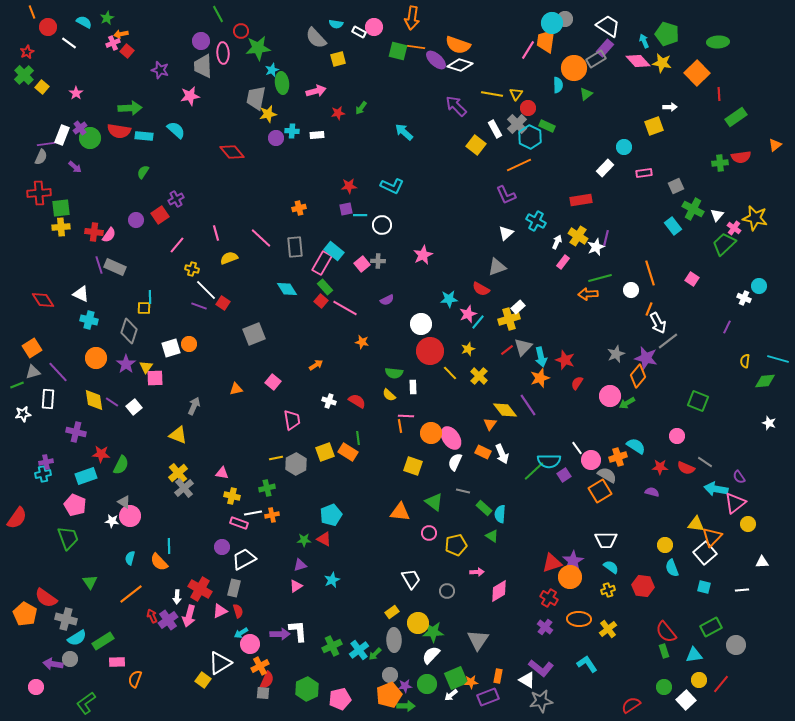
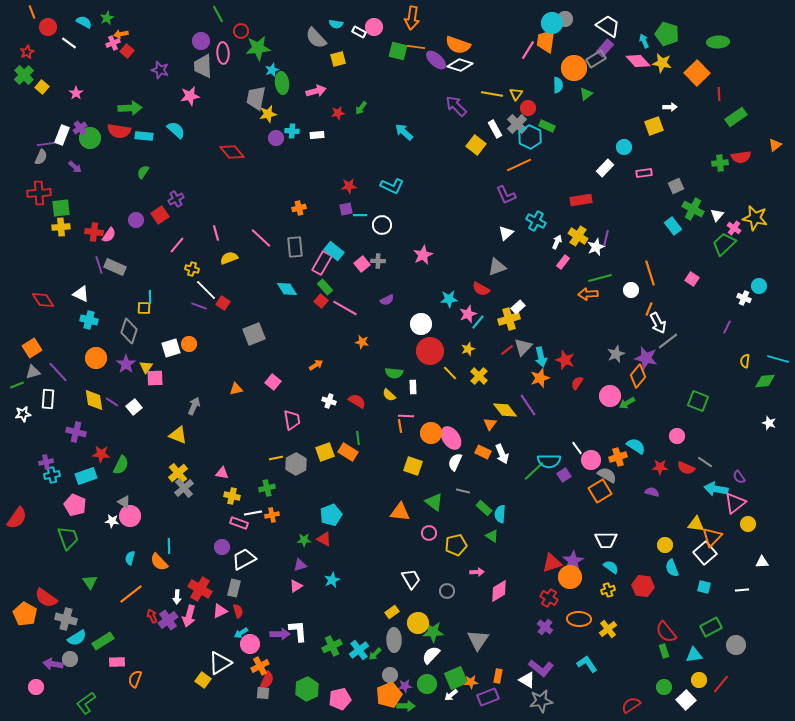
cyan cross at (43, 474): moved 9 px right, 1 px down
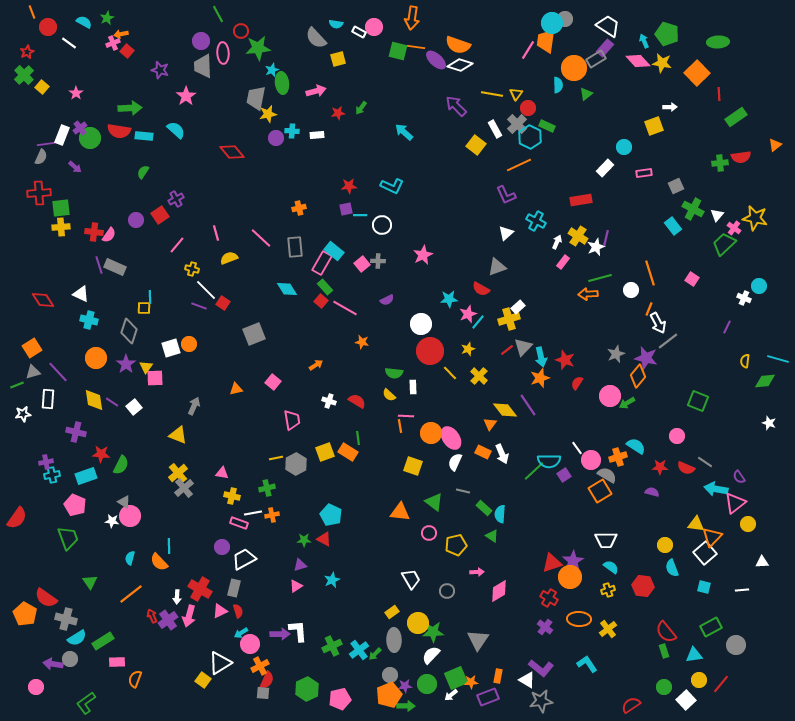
pink star at (190, 96): moved 4 px left; rotated 24 degrees counterclockwise
cyan pentagon at (331, 515): rotated 25 degrees counterclockwise
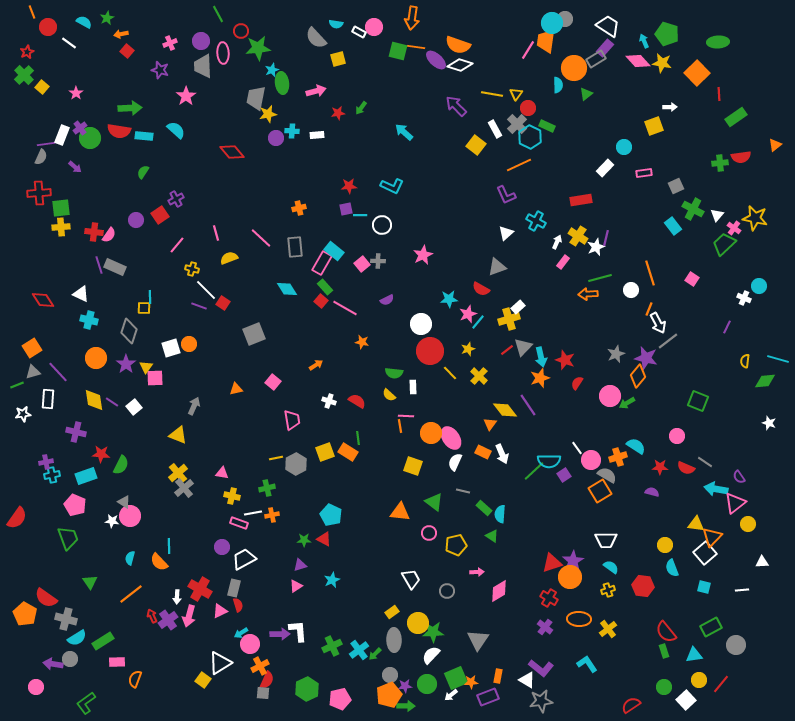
pink cross at (113, 43): moved 57 px right
red semicircle at (238, 611): moved 6 px up
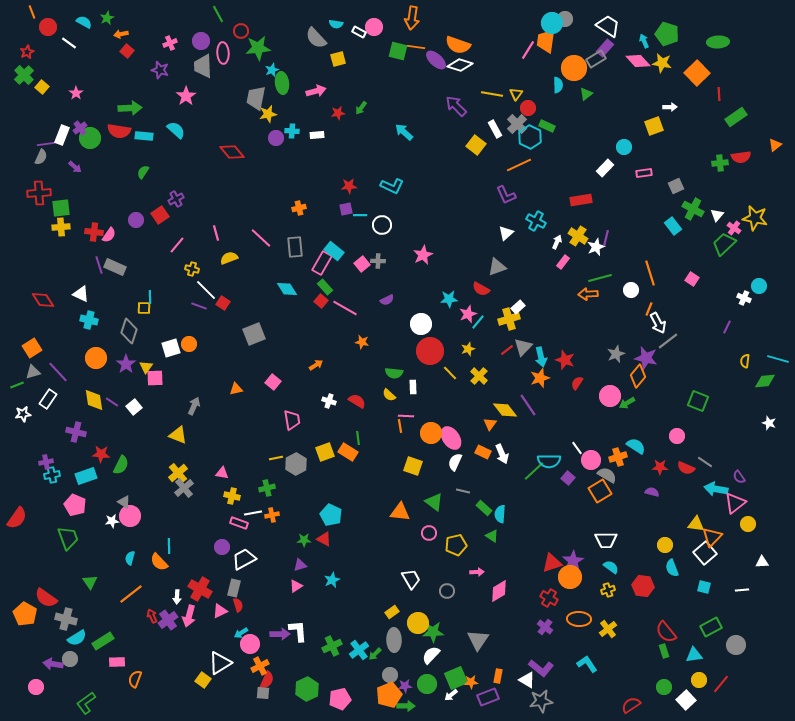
white rectangle at (48, 399): rotated 30 degrees clockwise
purple square at (564, 475): moved 4 px right, 3 px down; rotated 16 degrees counterclockwise
white star at (112, 521): rotated 16 degrees counterclockwise
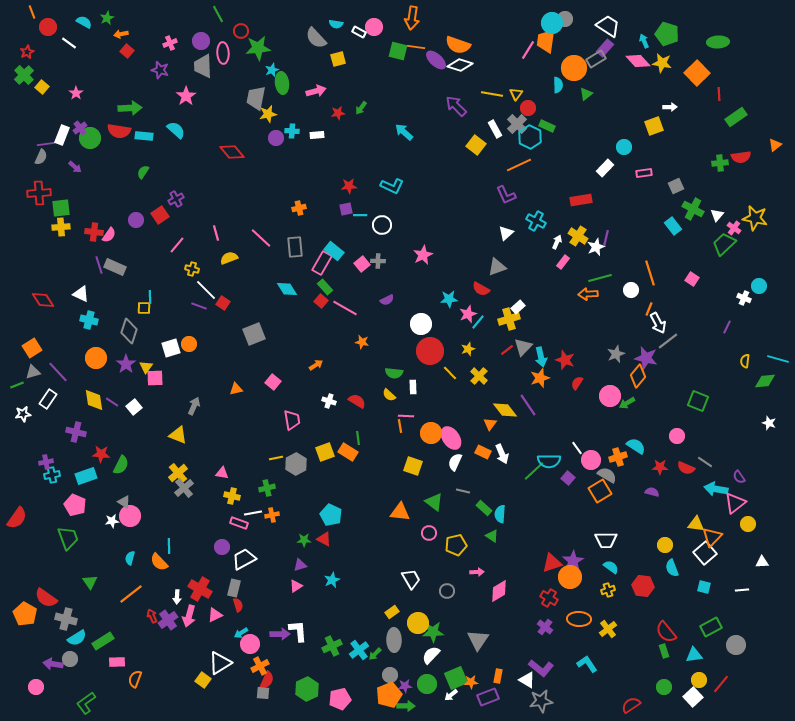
pink triangle at (220, 611): moved 5 px left, 4 px down
white square at (686, 700): moved 7 px right, 3 px up
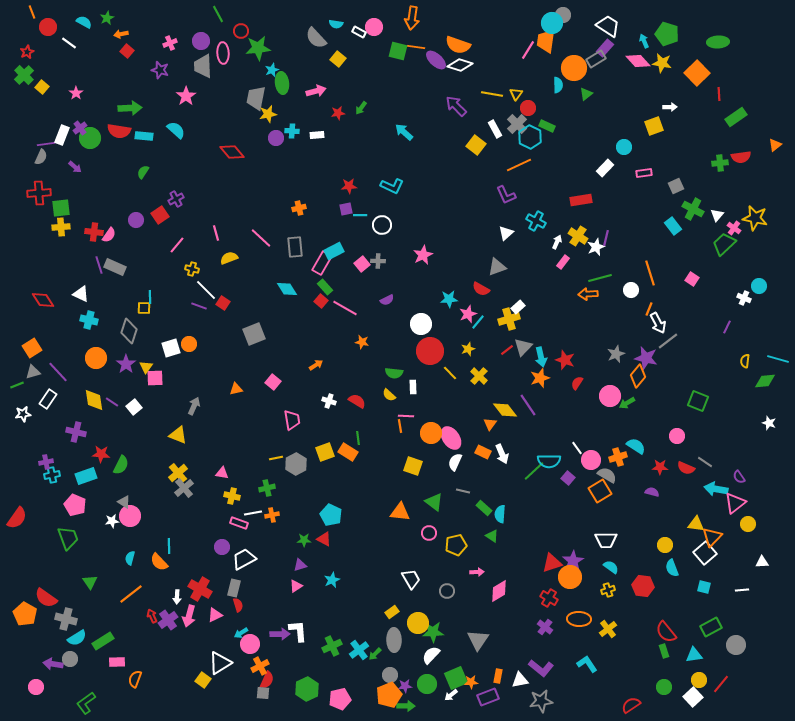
gray circle at (565, 19): moved 2 px left, 4 px up
yellow square at (338, 59): rotated 35 degrees counterclockwise
cyan rectangle at (334, 251): rotated 66 degrees counterclockwise
white triangle at (527, 680): moved 7 px left; rotated 42 degrees counterclockwise
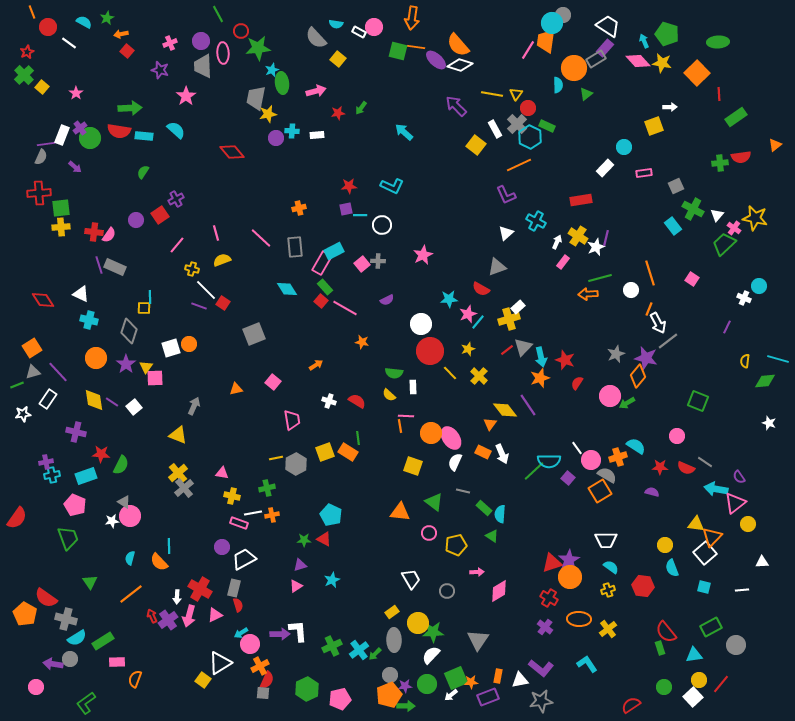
orange semicircle at (458, 45): rotated 30 degrees clockwise
yellow semicircle at (229, 258): moved 7 px left, 2 px down
purple star at (573, 561): moved 4 px left, 1 px up
green rectangle at (664, 651): moved 4 px left, 3 px up
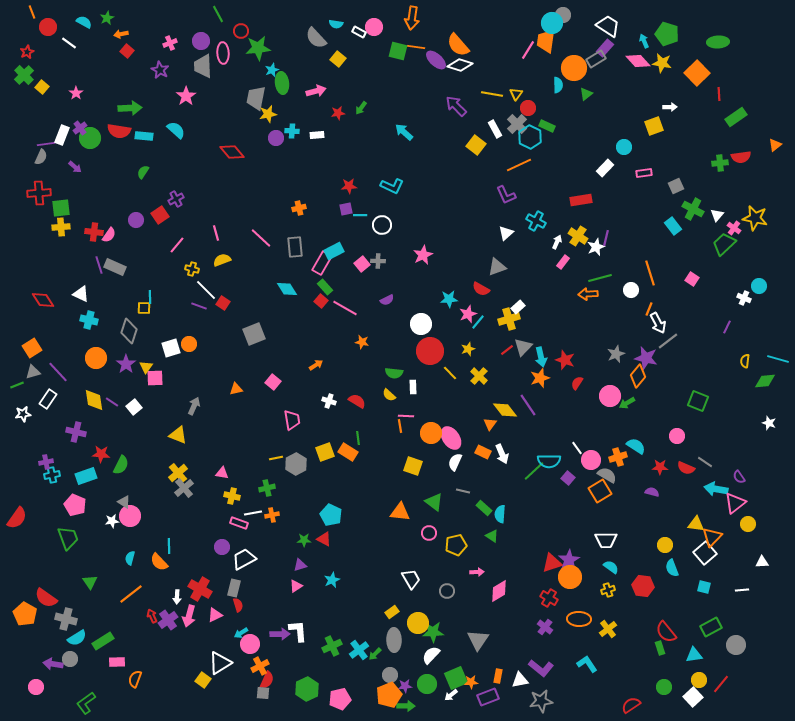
purple star at (160, 70): rotated 12 degrees clockwise
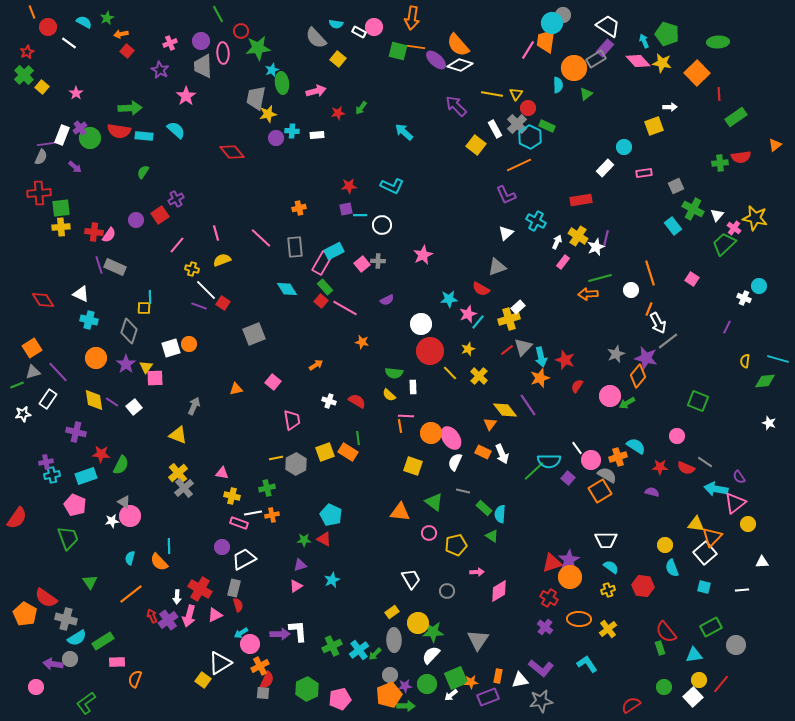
red semicircle at (577, 383): moved 3 px down
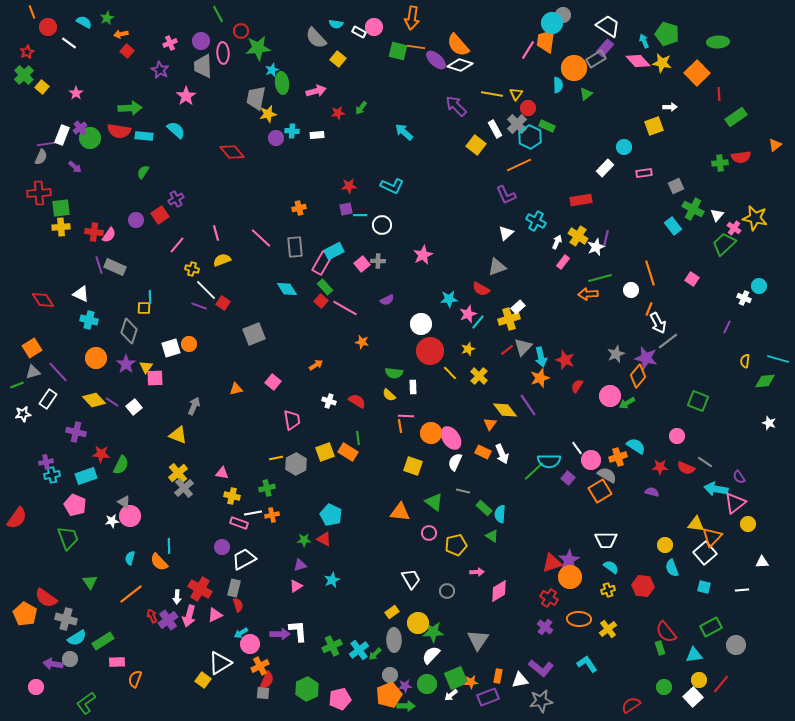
yellow diamond at (94, 400): rotated 35 degrees counterclockwise
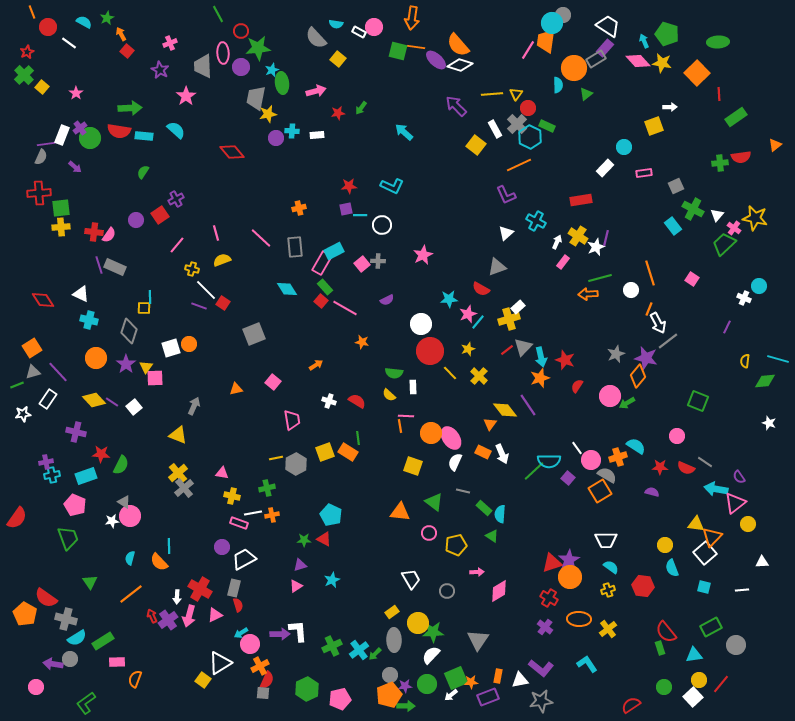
orange arrow at (121, 34): rotated 72 degrees clockwise
purple circle at (201, 41): moved 40 px right, 26 px down
yellow line at (492, 94): rotated 15 degrees counterclockwise
